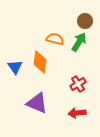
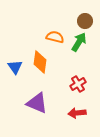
orange semicircle: moved 2 px up
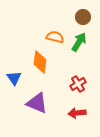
brown circle: moved 2 px left, 4 px up
blue triangle: moved 1 px left, 11 px down
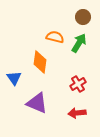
green arrow: moved 1 px down
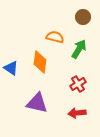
green arrow: moved 6 px down
blue triangle: moved 3 px left, 10 px up; rotated 21 degrees counterclockwise
purple triangle: rotated 10 degrees counterclockwise
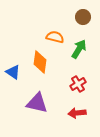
blue triangle: moved 2 px right, 4 px down
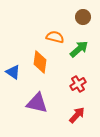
green arrow: rotated 18 degrees clockwise
red arrow: moved 2 px down; rotated 138 degrees clockwise
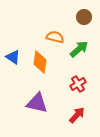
brown circle: moved 1 px right
blue triangle: moved 15 px up
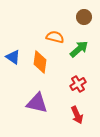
red arrow: rotated 114 degrees clockwise
